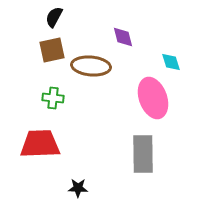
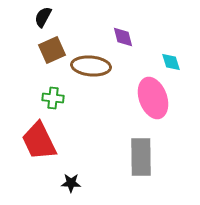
black semicircle: moved 11 px left
brown square: rotated 12 degrees counterclockwise
red trapezoid: moved 1 px left, 3 px up; rotated 114 degrees counterclockwise
gray rectangle: moved 2 px left, 3 px down
black star: moved 7 px left, 5 px up
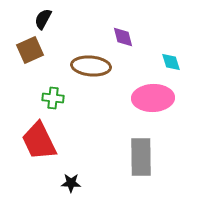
black semicircle: moved 2 px down
brown square: moved 22 px left
pink ellipse: rotated 72 degrees counterclockwise
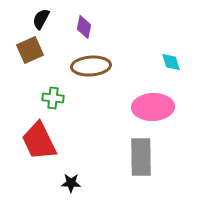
black semicircle: moved 2 px left
purple diamond: moved 39 px left, 10 px up; rotated 25 degrees clockwise
brown ellipse: rotated 9 degrees counterclockwise
pink ellipse: moved 9 px down
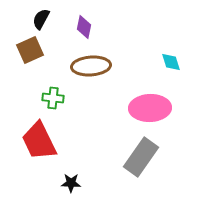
pink ellipse: moved 3 px left, 1 px down
gray rectangle: rotated 36 degrees clockwise
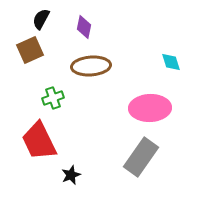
green cross: rotated 25 degrees counterclockwise
black star: moved 8 px up; rotated 24 degrees counterclockwise
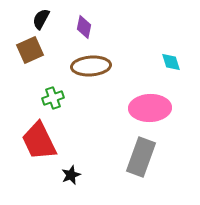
gray rectangle: rotated 15 degrees counterclockwise
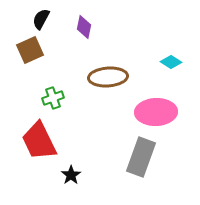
cyan diamond: rotated 40 degrees counterclockwise
brown ellipse: moved 17 px right, 11 px down
pink ellipse: moved 6 px right, 4 px down
black star: rotated 12 degrees counterclockwise
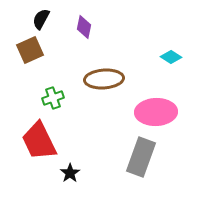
cyan diamond: moved 5 px up
brown ellipse: moved 4 px left, 2 px down
black star: moved 1 px left, 2 px up
